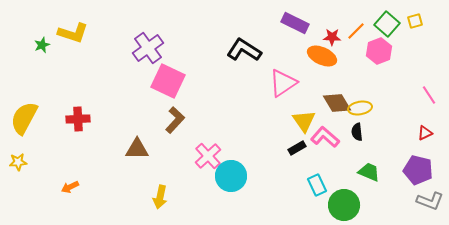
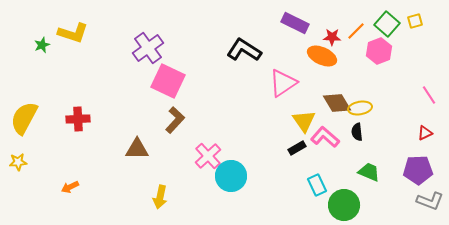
purple pentagon: rotated 16 degrees counterclockwise
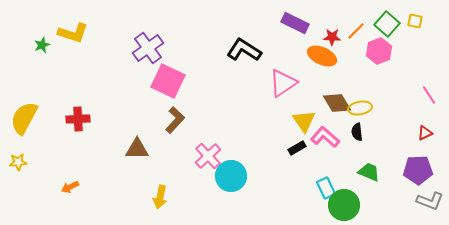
yellow square: rotated 28 degrees clockwise
cyan rectangle: moved 9 px right, 3 px down
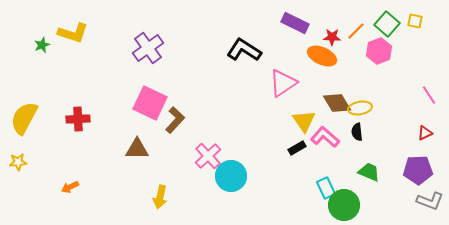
pink square: moved 18 px left, 22 px down
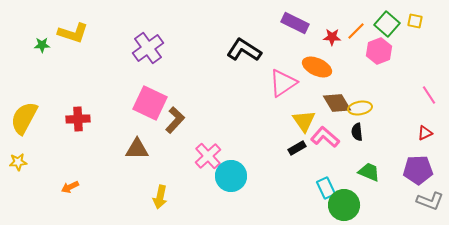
green star: rotated 21 degrees clockwise
orange ellipse: moved 5 px left, 11 px down
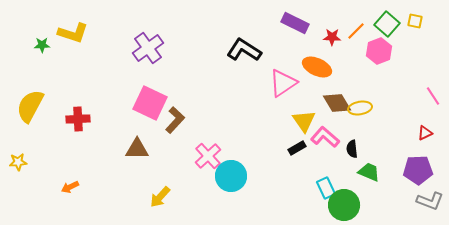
pink line: moved 4 px right, 1 px down
yellow semicircle: moved 6 px right, 12 px up
black semicircle: moved 5 px left, 17 px down
yellow arrow: rotated 30 degrees clockwise
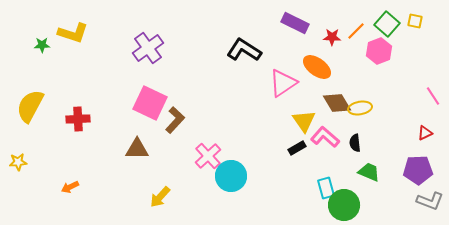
orange ellipse: rotated 12 degrees clockwise
black semicircle: moved 3 px right, 6 px up
cyan rectangle: rotated 10 degrees clockwise
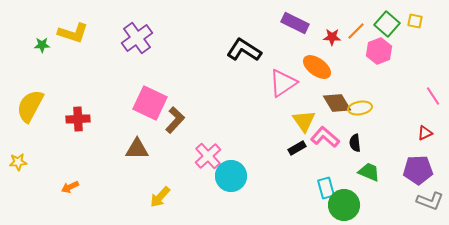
purple cross: moved 11 px left, 10 px up
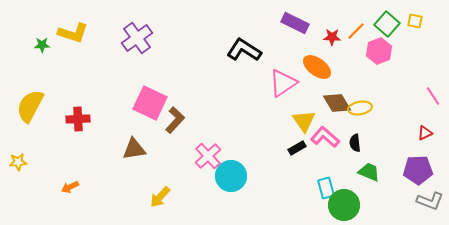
brown triangle: moved 3 px left; rotated 10 degrees counterclockwise
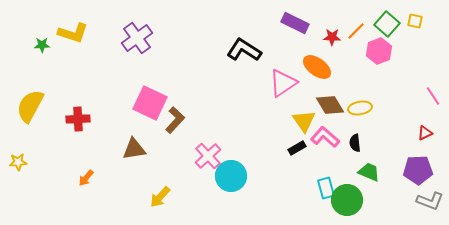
brown diamond: moved 7 px left, 2 px down
orange arrow: moved 16 px right, 9 px up; rotated 24 degrees counterclockwise
green circle: moved 3 px right, 5 px up
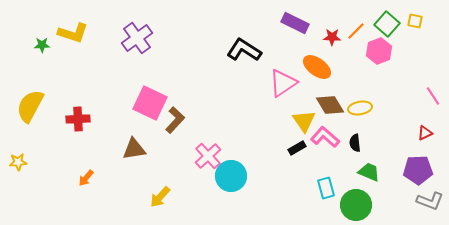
green circle: moved 9 px right, 5 px down
